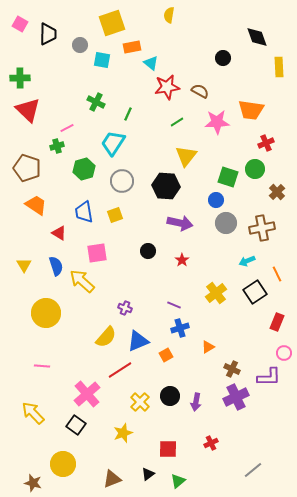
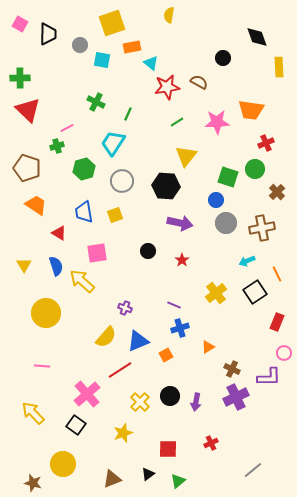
brown semicircle at (200, 91): moved 1 px left, 9 px up
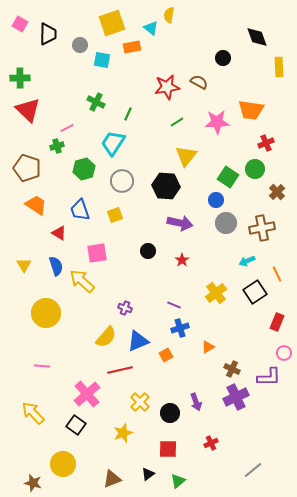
cyan triangle at (151, 63): moved 35 px up
green square at (228, 177): rotated 15 degrees clockwise
blue trapezoid at (84, 212): moved 4 px left, 2 px up; rotated 10 degrees counterclockwise
red line at (120, 370): rotated 20 degrees clockwise
black circle at (170, 396): moved 17 px down
purple arrow at (196, 402): rotated 30 degrees counterclockwise
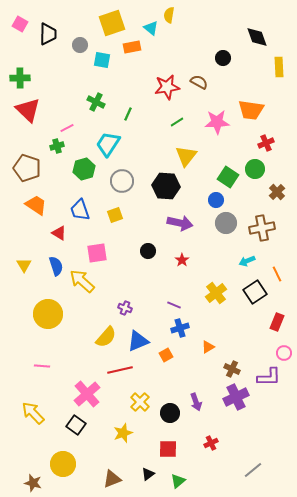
cyan trapezoid at (113, 143): moved 5 px left, 1 px down
yellow circle at (46, 313): moved 2 px right, 1 px down
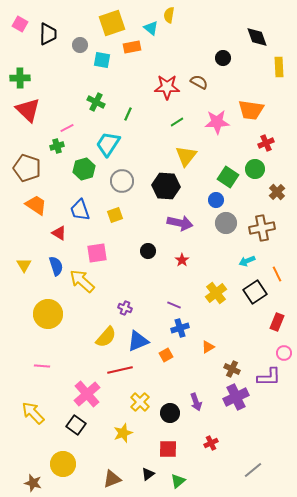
red star at (167, 87): rotated 10 degrees clockwise
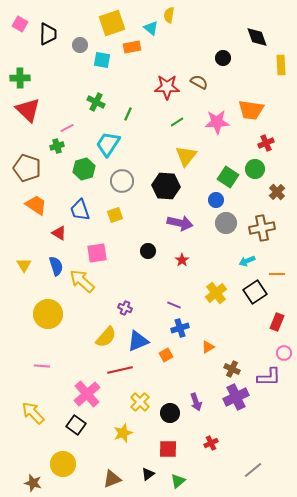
yellow rectangle at (279, 67): moved 2 px right, 2 px up
orange line at (277, 274): rotated 63 degrees counterclockwise
